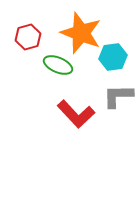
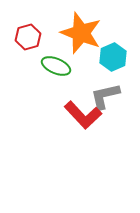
cyan hexagon: rotated 16 degrees counterclockwise
green ellipse: moved 2 px left, 1 px down
gray L-shape: moved 13 px left; rotated 12 degrees counterclockwise
red L-shape: moved 7 px right, 1 px down
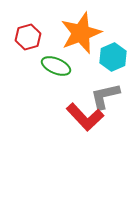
orange star: rotated 30 degrees clockwise
red L-shape: moved 2 px right, 2 px down
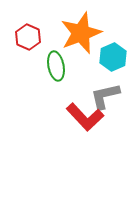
red hexagon: rotated 20 degrees counterclockwise
green ellipse: rotated 56 degrees clockwise
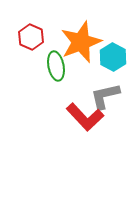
orange star: moved 9 px down
red hexagon: moved 3 px right
cyan hexagon: rotated 8 degrees counterclockwise
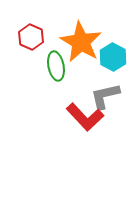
orange star: rotated 21 degrees counterclockwise
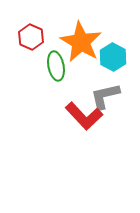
red L-shape: moved 1 px left, 1 px up
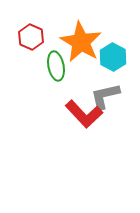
red L-shape: moved 2 px up
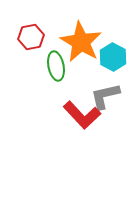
red hexagon: rotated 25 degrees clockwise
red L-shape: moved 2 px left, 1 px down
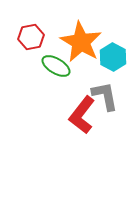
green ellipse: rotated 48 degrees counterclockwise
gray L-shape: rotated 92 degrees clockwise
red L-shape: rotated 81 degrees clockwise
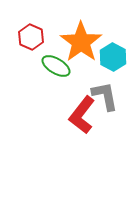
red hexagon: rotated 25 degrees counterclockwise
orange star: rotated 6 degrees clockwise
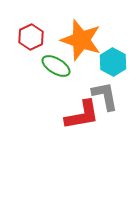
red hexagon: rotated 10 degrees clockwise
orange star: moved 2 px up; rotated 18 degrees counterclockwise
cyan hexagon: moved 5 px down
red L-shape: rotated 138 degrees counterclockwise
